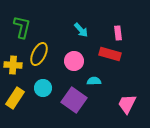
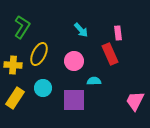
green L-shape: rotated 20 degrees clockwise
red rectangle: rotated 50 degrees clockwise
purple square: rotated 35 degrees counterclockwise
pink trapezoid: moved 8 px right, 3 px up
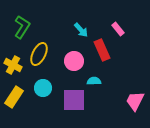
pink rectangle: moved 4 px up; rotated 32 degrees counterclockwise
red rectangle: moved 8 px left, 4 px up
yellow cross: rotated 24 degrees clockwise
yellow rectangle: moved 1 px left, 1 px up
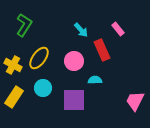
green L-shape: moved 2 px right, 2 px up
yellow ellipse: moved 4 px down; rotated 10 degrees clockwise
cyan semicircle: moved 1 px right, 1 px up
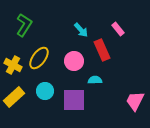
cyan circle: moved 2 px right, 3 px down
yellow rectangle: rotated 15 degrees clockwise
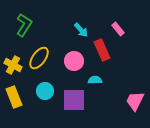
yellow rectangle: rotated 70 degrees counterclockwise
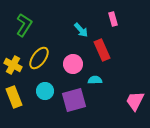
pink rectangle: moved 5 px left, 10 px up; rotated 24 degrees clockwise
pink circle: moved 1 px left, 3 px down
purple square: rotated 15 degrees counterclockwise
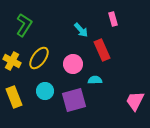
yellow cross: moved 1 px left, 4 px up
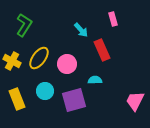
pink circle: moved 6 px left
yellow rectangle: moved 3 px right, 2 px down
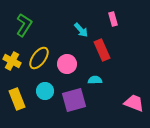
pink trapezoid: moved 1 px left, 2 px down; rotated 85 degrees clockwise
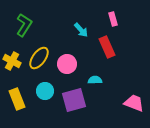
red rectangle: moved 5 px right, 3 px up
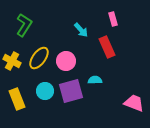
pink circle: moved 1 px left, 3 px up
purple square: moved 3 px left, 9 px up
